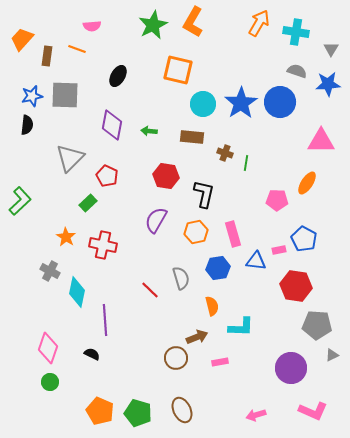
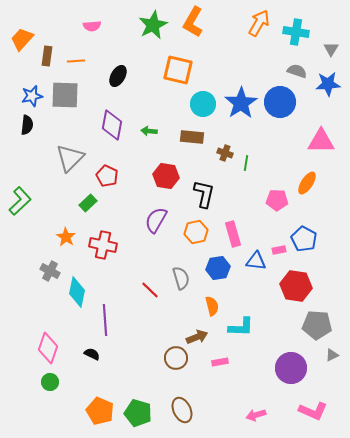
orange line at (77, 49): moved 1 px left, 12 px down; rotated 24 degrees counterclockwise
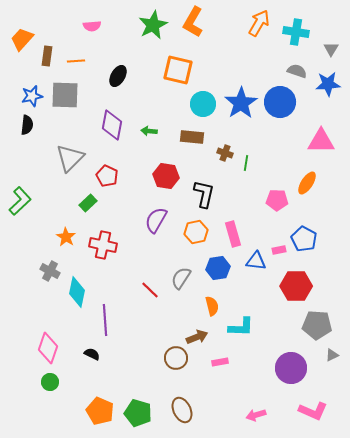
gray semicircle at (181, 278): rotated 130 degrees counterclockwise
red hexagon at (296, 286): rotated 8 degrees counterclockwise
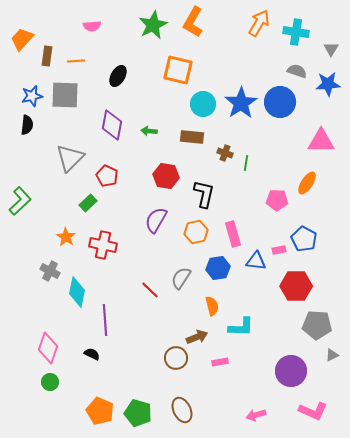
purple circle at (291, 368): moved 3 px down
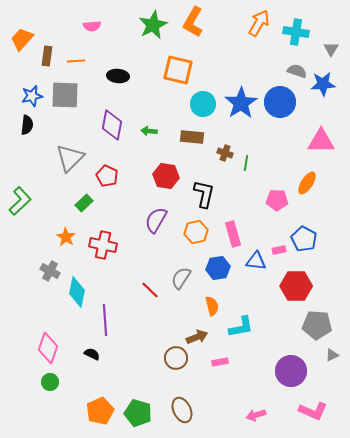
black ellipse at (118, 76): rotated 65 degrees clockwise
blue star at (328, 84): moved 5 px left
green rectangle at (88, 203): moved 4 px left
cyan L-shape at (241, 327): rotated 12 degrees counterclockwise
orange pentagon at (100, 411): rotated 24 degrees clockwise
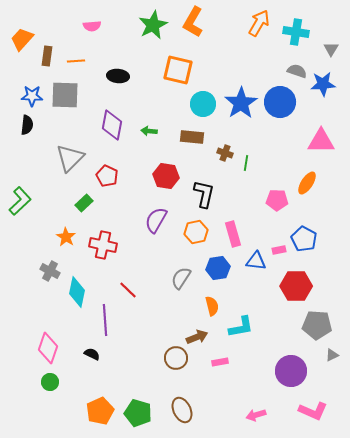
blue star at (32, 96): rotated 15 degrees clockwise
red line at (150, 290): moved 22 px left
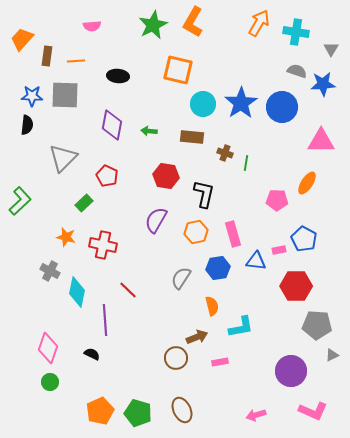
blue circle at (280, 102): moved 2 px right, 5 px down
gray triangle at (70, 158): moved 7 px left
orange star at (66, 237): rotated 18 degrees counterclockwise
